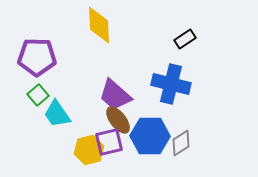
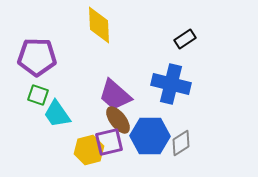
green square: rotated 30 degrees counterclockwise
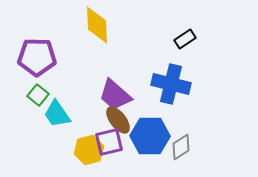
yellow diamond: moved 2 px left
green square: rotated 20 degrees clockwise
gray diamond: moved 4 px down
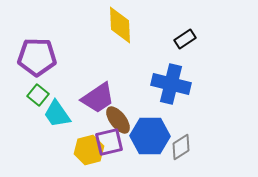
yellow diamond: moved 23 px right
purple trapezoid: moved 17 px left, 3 px down; rotated 75 degrees counterclockwise
